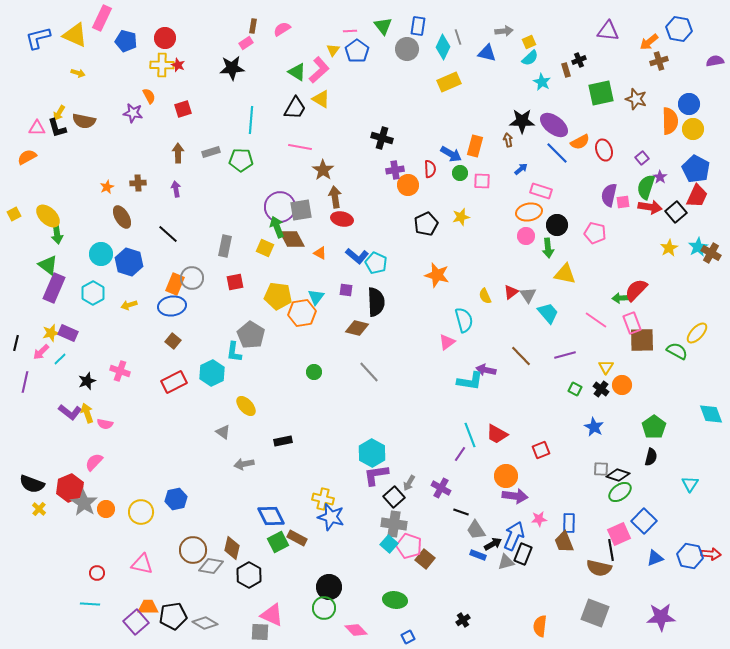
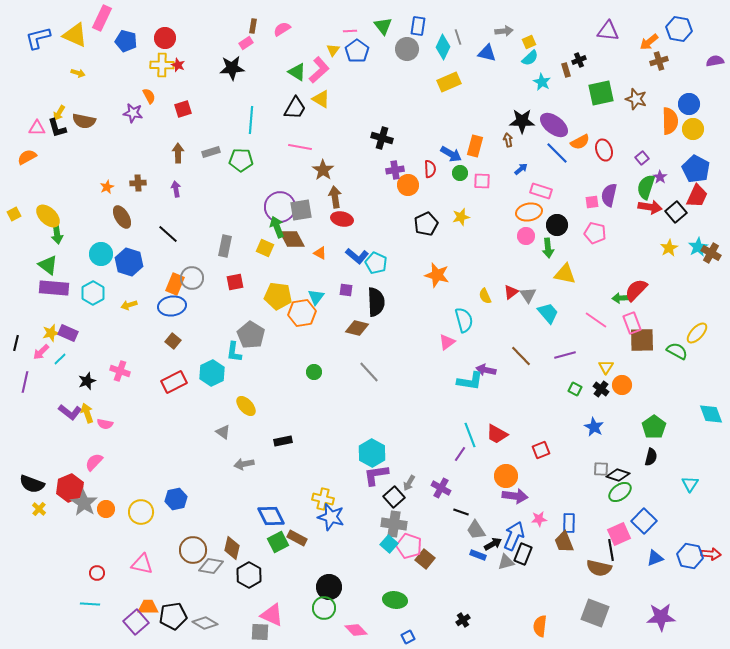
pink square at (623, 202): moved 31 px left
purple rectangle at (54, 288): rotated 72 degrees clockwise
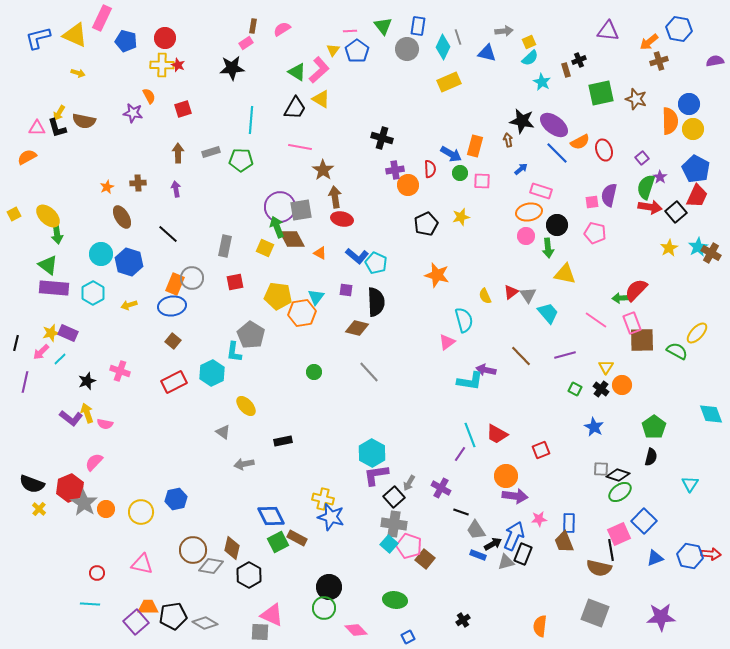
black star at (522, 121): rotated 10 degrees clockwise
purple L-shape at (70, 412): moved 1 px right, 6 px down
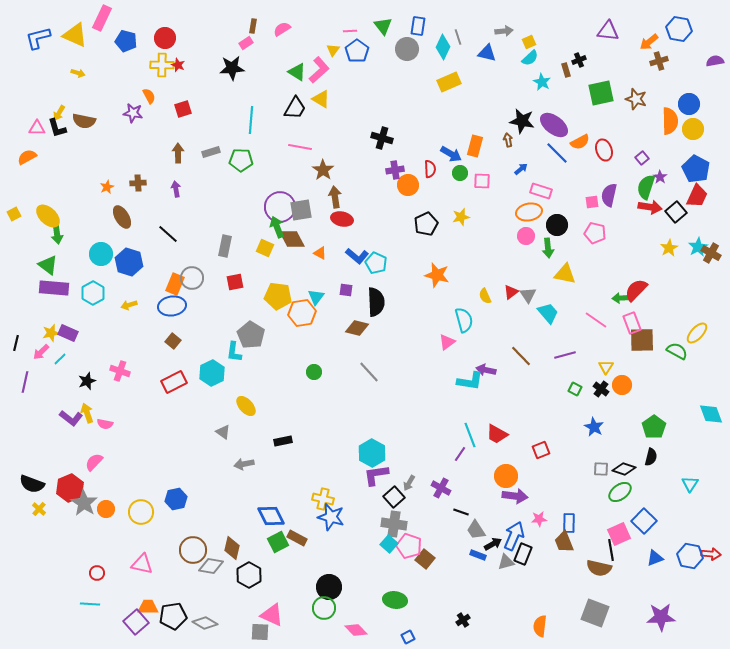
black diamond at (618, 475): moved 6 px right, 6 px up
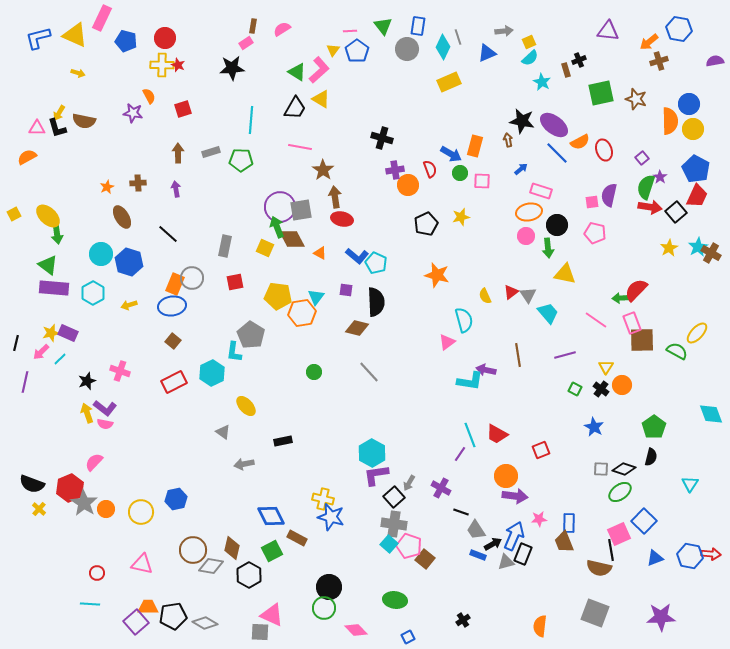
blue triangle at (487, 53): rotated 36 degrees counterclockwise
red semicircle at (430, 169): rotated 18 degrees counterclockwise
brown line at (521, 356): moved 3 px left, 1 px up; rotated 35 degrees clockwise
purple L-shape at (71, 418): moved 34 px right, 10 px up
green square at (278, 542): moved 6 px left, 9 px down
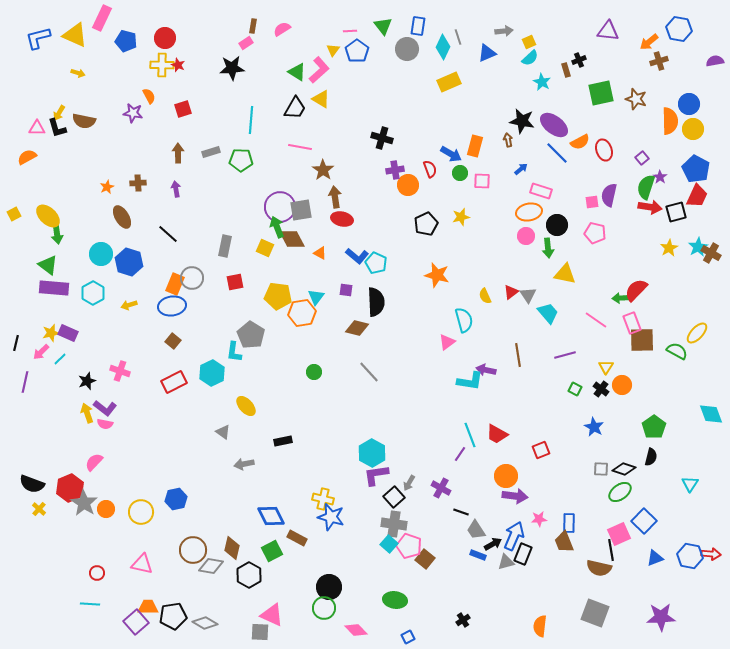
black square at (676, 212): rotated 25 degrees clockwise
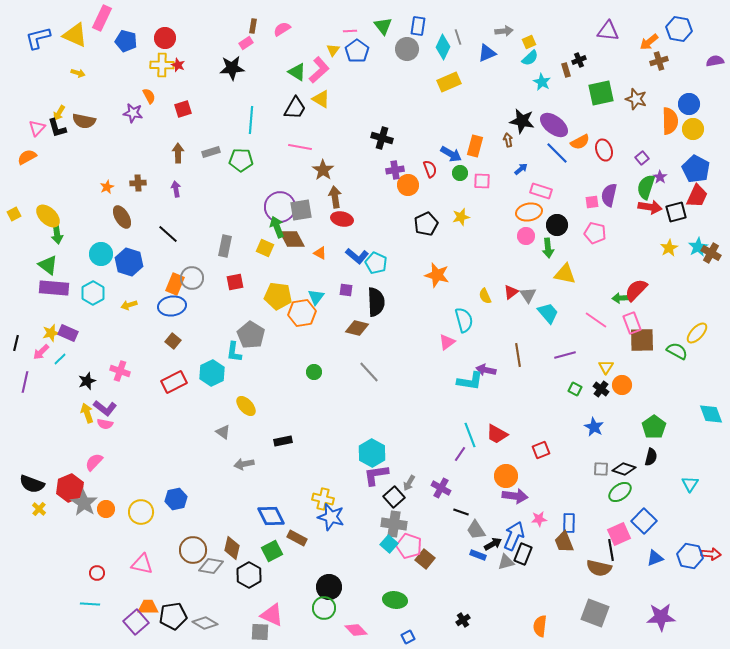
pink triangle at (37, 128): rotated 48 degrees counterclockwise
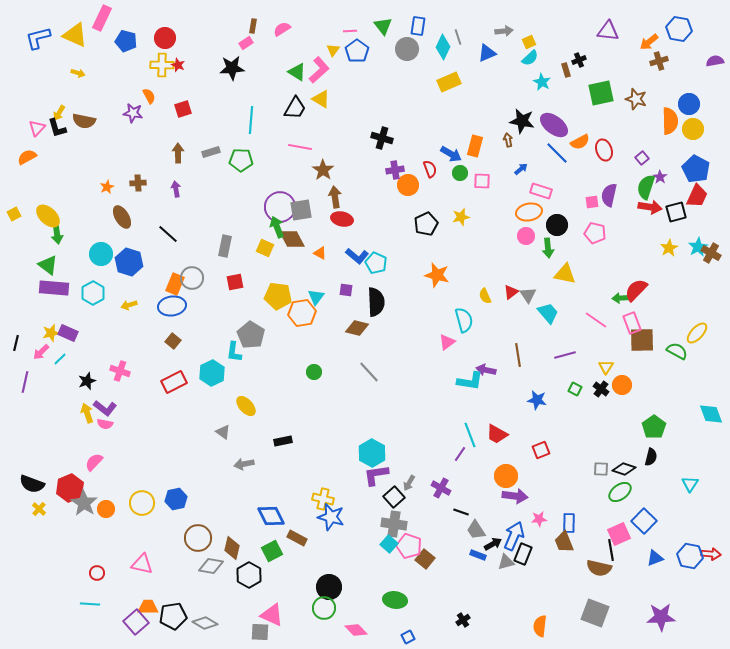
blue star at (594, 427): moved 57 px left, 27 px up; rotated 18 degrees counterclockwise
yellow circle at (141, 512): moved 1 px right, 9 px up
brown circle at (193, 550): moved 5 px right, 12 px up
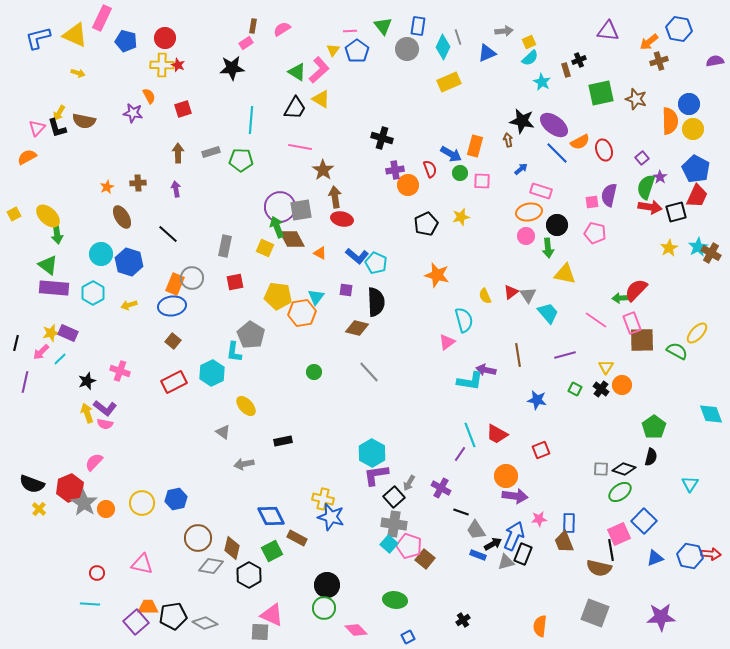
black circle at (329, 587): moved 2 px left, 2 px up
